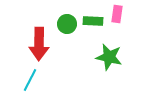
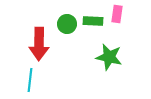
cyan line: rotated 20 degrees counterclockwise
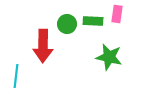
red arrow: moved 4 px right, 2 px down
cyan line: moved 14 px left, 4 px up
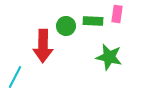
green circle: moved 1 px left, 2 px down
cyan line: moved 1 px left, 1 px down; rotated 20 degrees clockwise
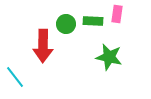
green circle: moved 2 px up
cyan line: rotated 65 degrees counterclockwise
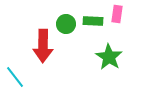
green star: rotated 20 degrees clockwise
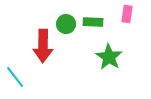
pink rectangle: moved 10 px right
green rectangle: moved 1 px down
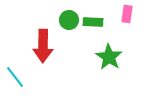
green circle: moved 3 px right, 4 px up
